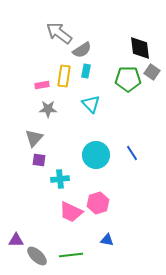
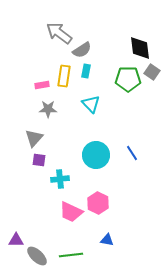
pink hexagon: rotated 15 degrees counterclockwise
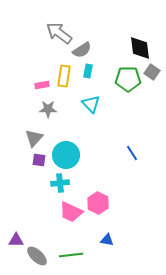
cyan rectangle: moved 2 px right
cyan circle: moved 30 px left
cyan cross: moved 4 px down
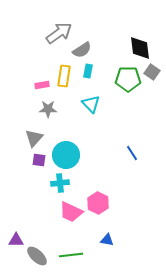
gray arrow: rotated 108 degrees clockwise
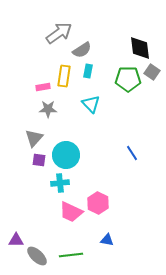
pink rectangle: moved 1 px right, 2 px down
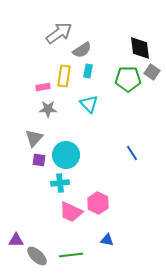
cyan triangle: moved 2 px left
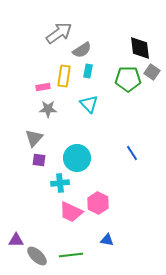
cyan circle: moved 11 px right, 3 px down
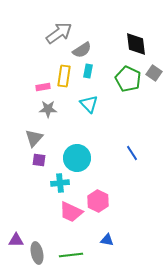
black diamond: moved 4 px left, 4 px up
gray square: moved 2 px right, 1 px down
green pentagon: rotated 25 degrees clockwise
pink hexagon: moved 2 px up
gray ellipse: moved 3 px up; rotated 35 degrees clockwise
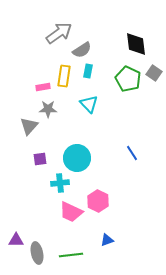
gray triangle: moved 5 px left, 12 px up
purple square: moved 1 px right, 1 px up; rotated 16 degrees counterclockwise
blue triangle: rotated 32 degrees counterclockwise
